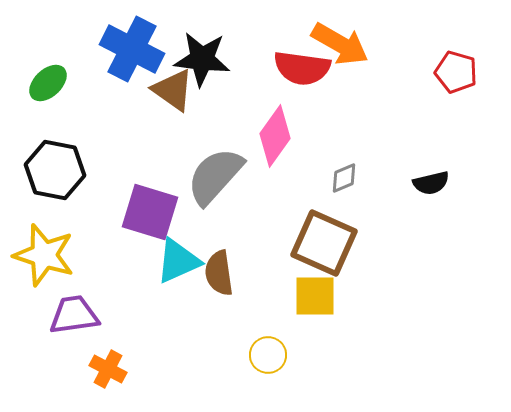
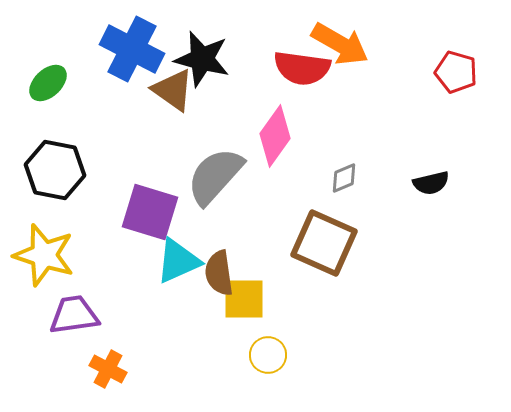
black star: rotated 8 degrees clockwise
yellow square: moved 71 px left, 3 px down
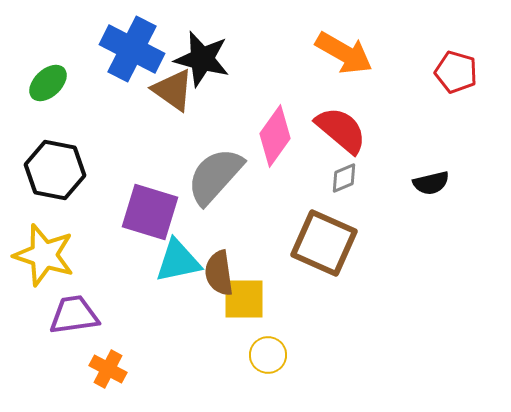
orange arrow: moved 4 px right, 9 px down
red semicircle: moved 39 px right, 62 px down; rotated 148 degrees counterclockwise
cyan triangle: rotated 12 degrees clockwise
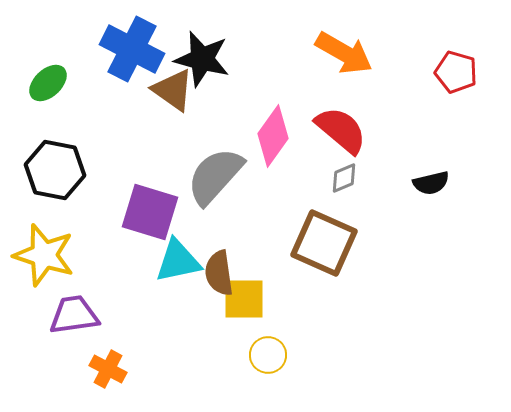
pink diamond: moved 2 px left
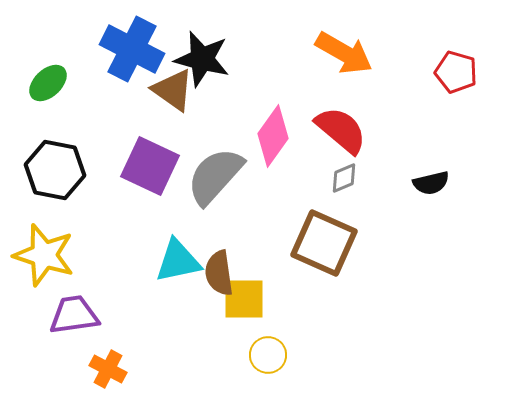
purple square: moved 46 px up; rotated 8 degrees clockwise
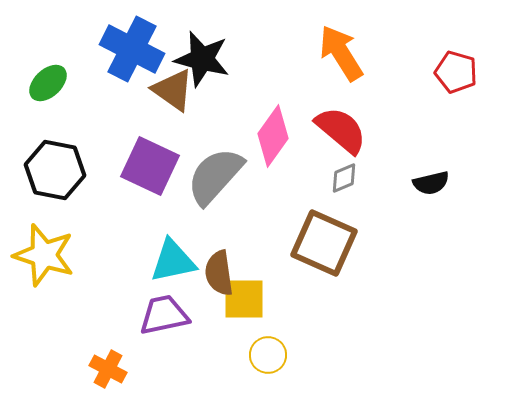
orange arrow: moved 3 px left; rotated 152 degrees counterclockwise
cyan triangle: moved 5 px left
purple trapezoid: moved 90 px right; rotated 4 degrees counterclockwise
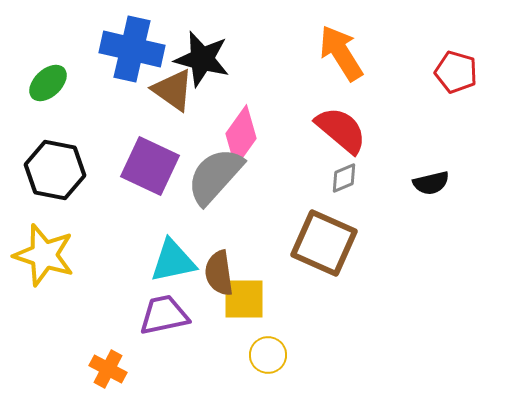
blue cross: rotated 14 degrees counterclockwise
pink diamond: moved 32 px left
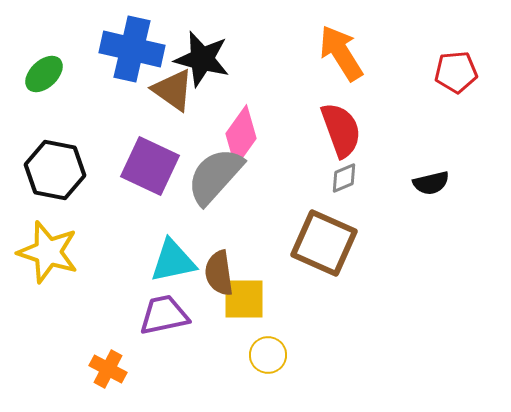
red pentagon: rotated 21 degrees counterclockwise
green ellipse: moved 4 px left, 9 px up
red semicircle: rotated 30 degrees clockwise
yellow star: moved 4 px right, 3 px up
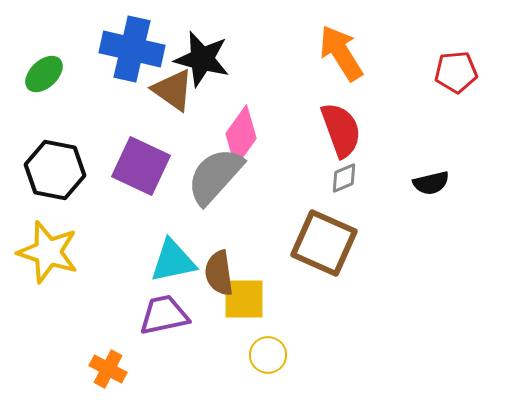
purple square: moved 9 px left
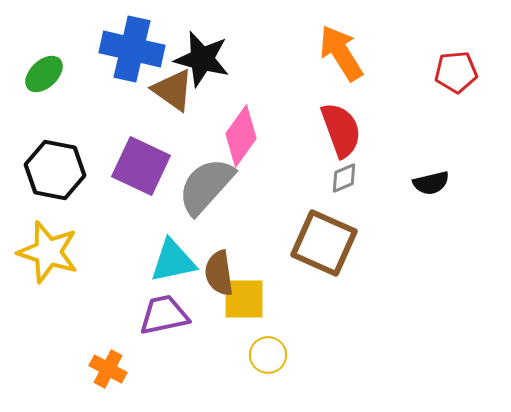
gray semicircle: moved 9 px left, 10 px down
